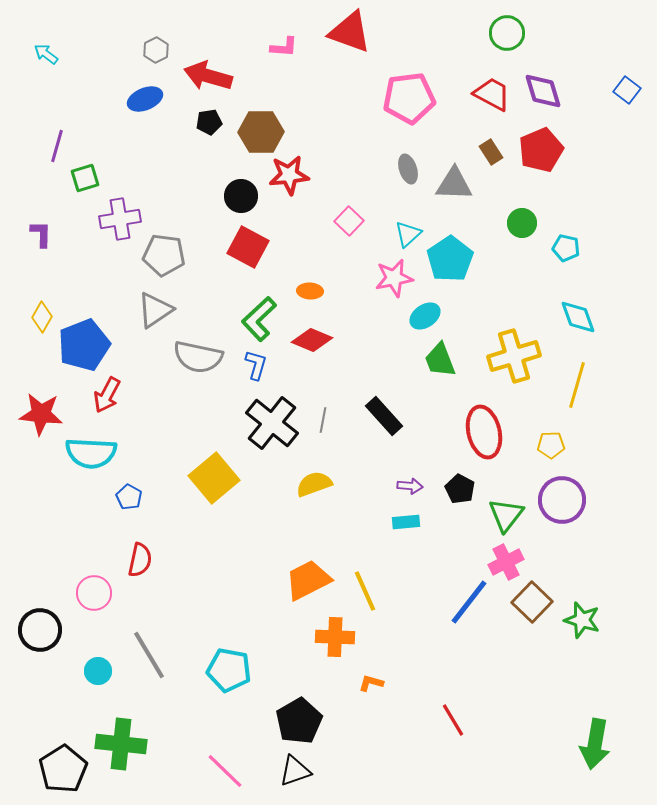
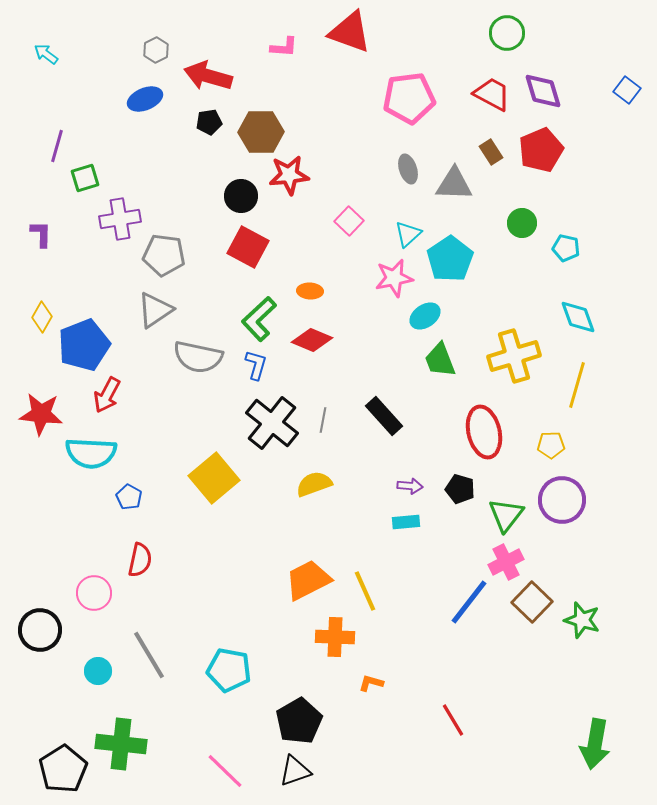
black pentagon at (460, 489): rotated 12 degrees counterclockwise
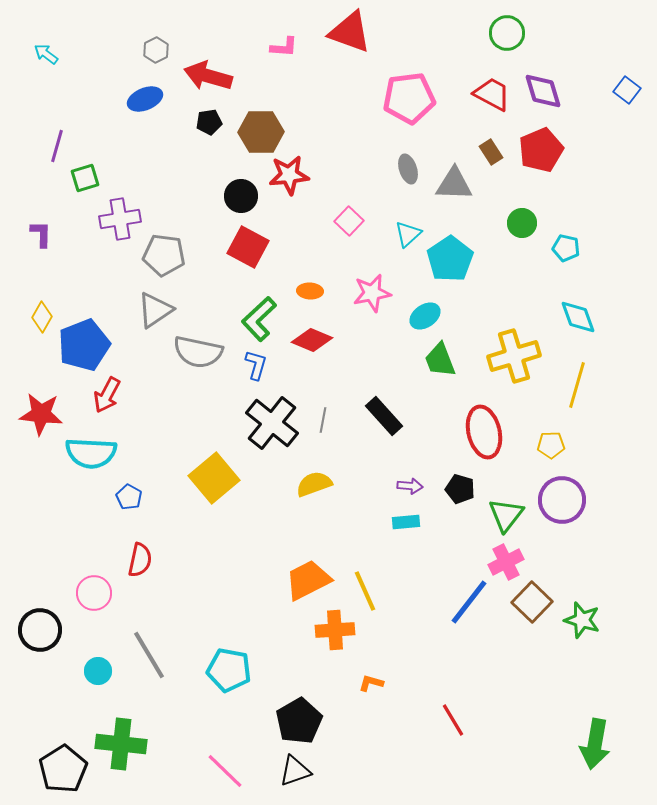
pink star at (394, 278): moved 22 px left, 15 px down
gray semicircle at (198, 357): moved 5 px up
orange cross at (335, 637): moved 7 px up; rotated 6 degrees counterclockwise
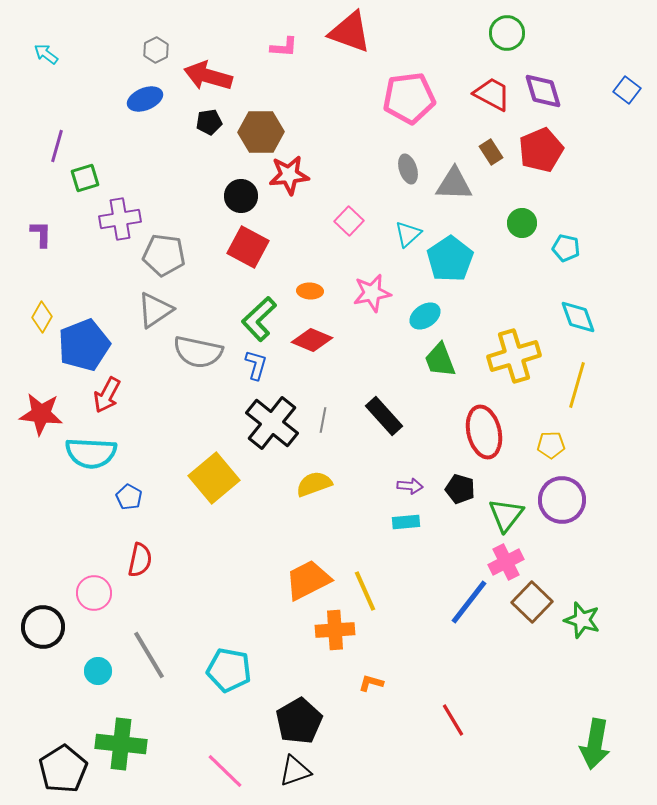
black circle at (40, 630): moved 3 px right, 3 px up
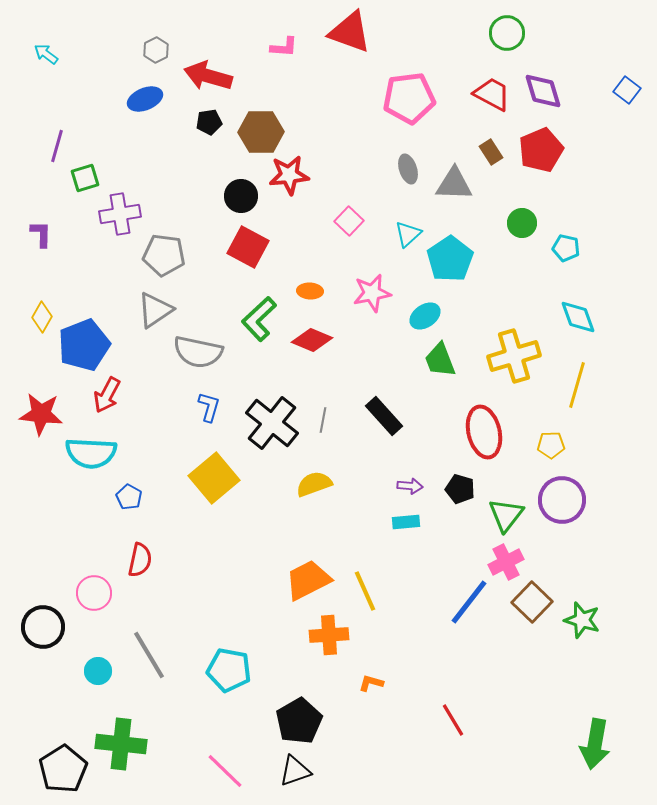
purple cross at (120, 219): moved 5 px up
blue L-shape at (256, 365): moved 47 px left, 42 px down
orange cross at (335, 630): moved 6 px left, 5 px down
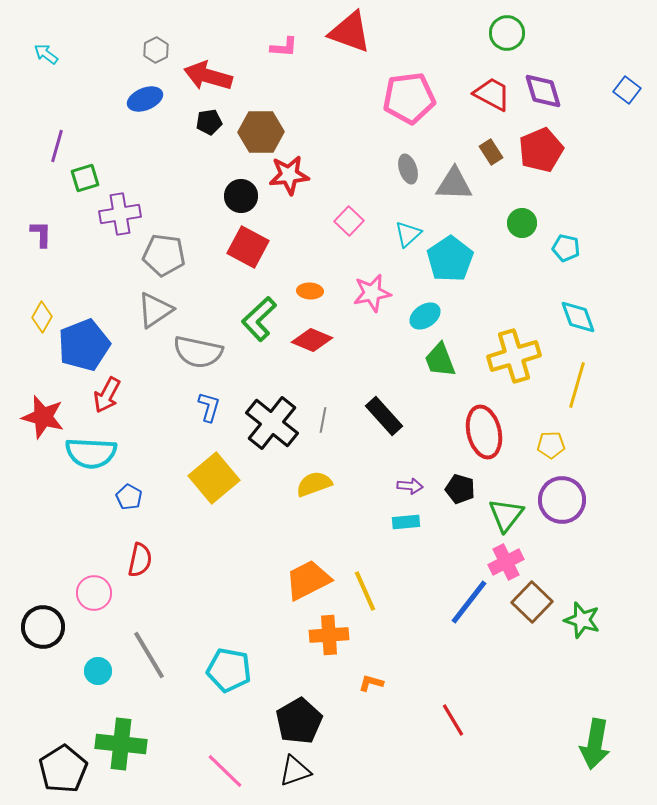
red star at (41, 414): moved 2 px right, 3 px down; rotated 9 degrees clockwise
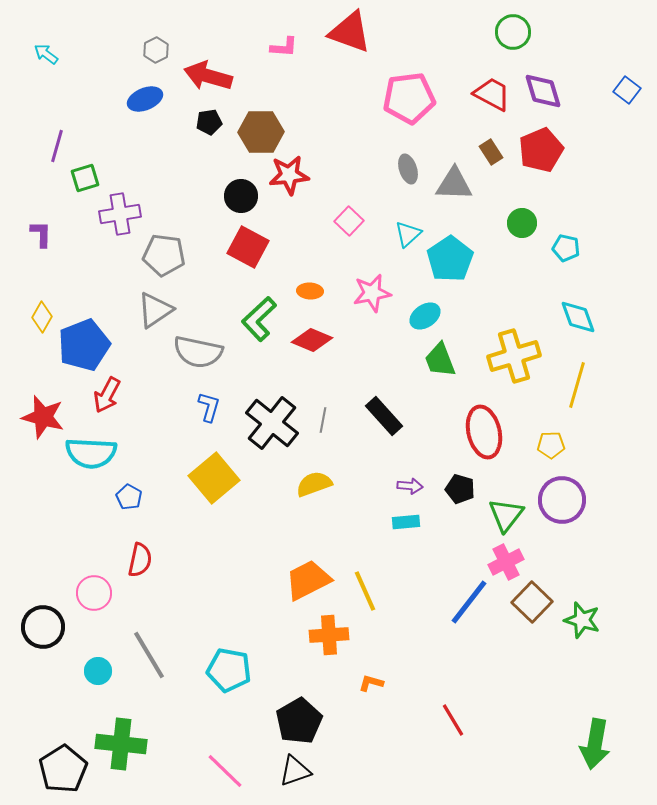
green circle at (507, 33): moved 6 px right, 1 px up
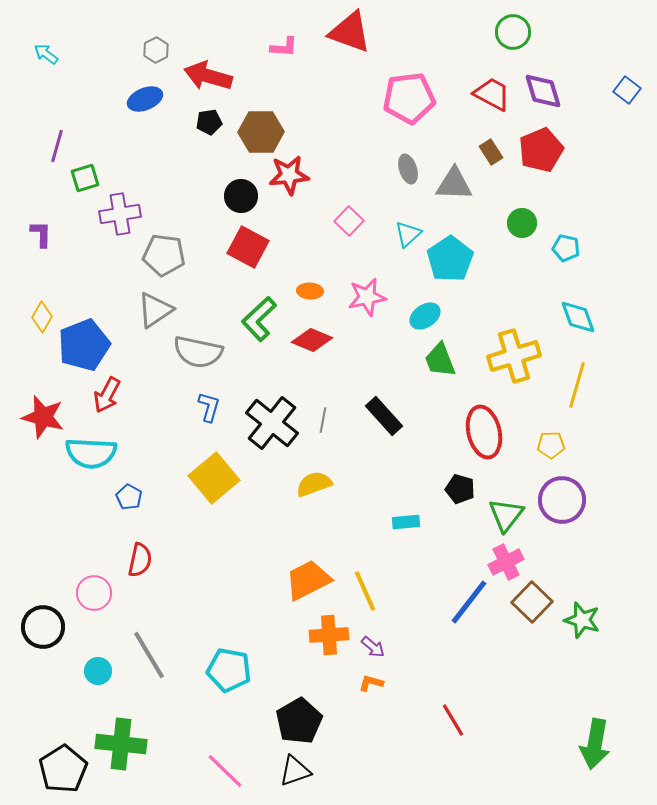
pink star at (372, 293): moved 5 px left, 4 px down
purple arrow at (410, 486): moved 37 px left, 161 px down; rotated 35 degrees clockwise
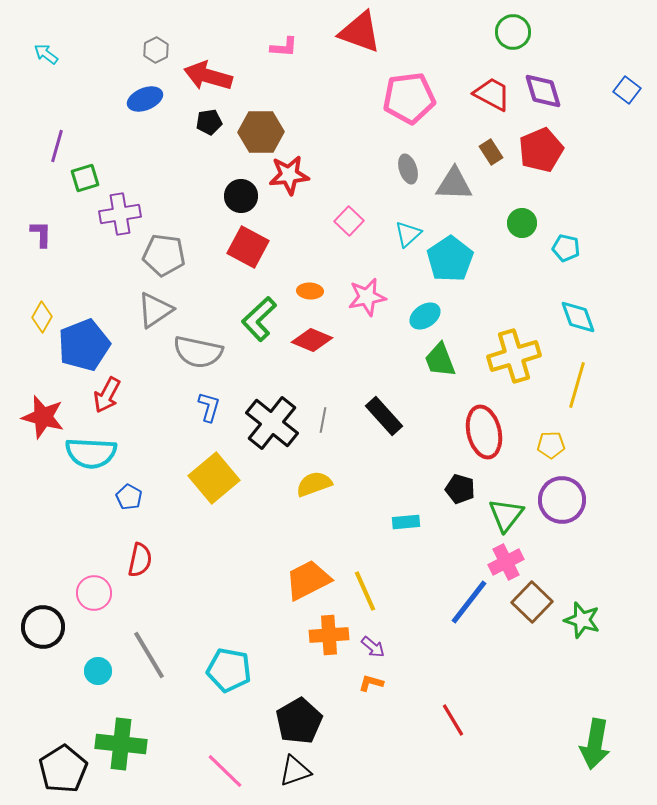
red triangle at (350, 32): moved 10 px right
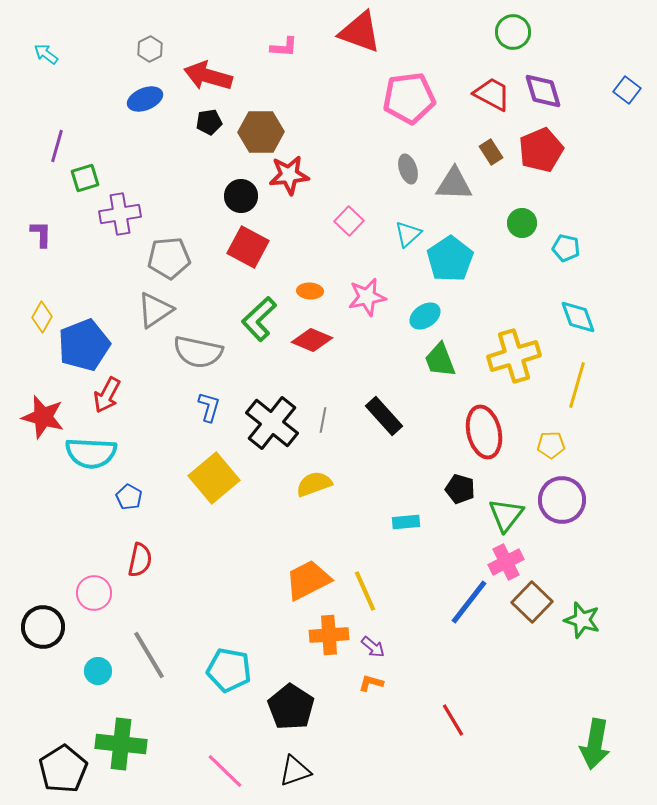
gray hexagon at (156, 50): moved 6 px left, 1 px up
gray pentagon at (164, 255): moved 5 px right, 3 px down; rotated 12 degrees counterclockwise
black pentagon at (299, 721): moved 8 px left, 14 px up; rotated 9 degrees counterclockwise
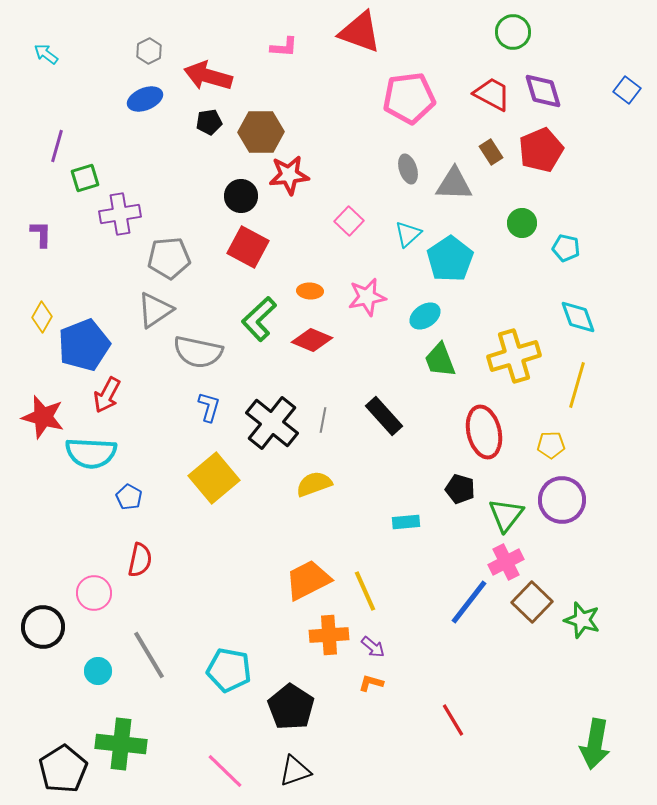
gray hexagon at (150, 49): moved 1 px left, 2 px down
